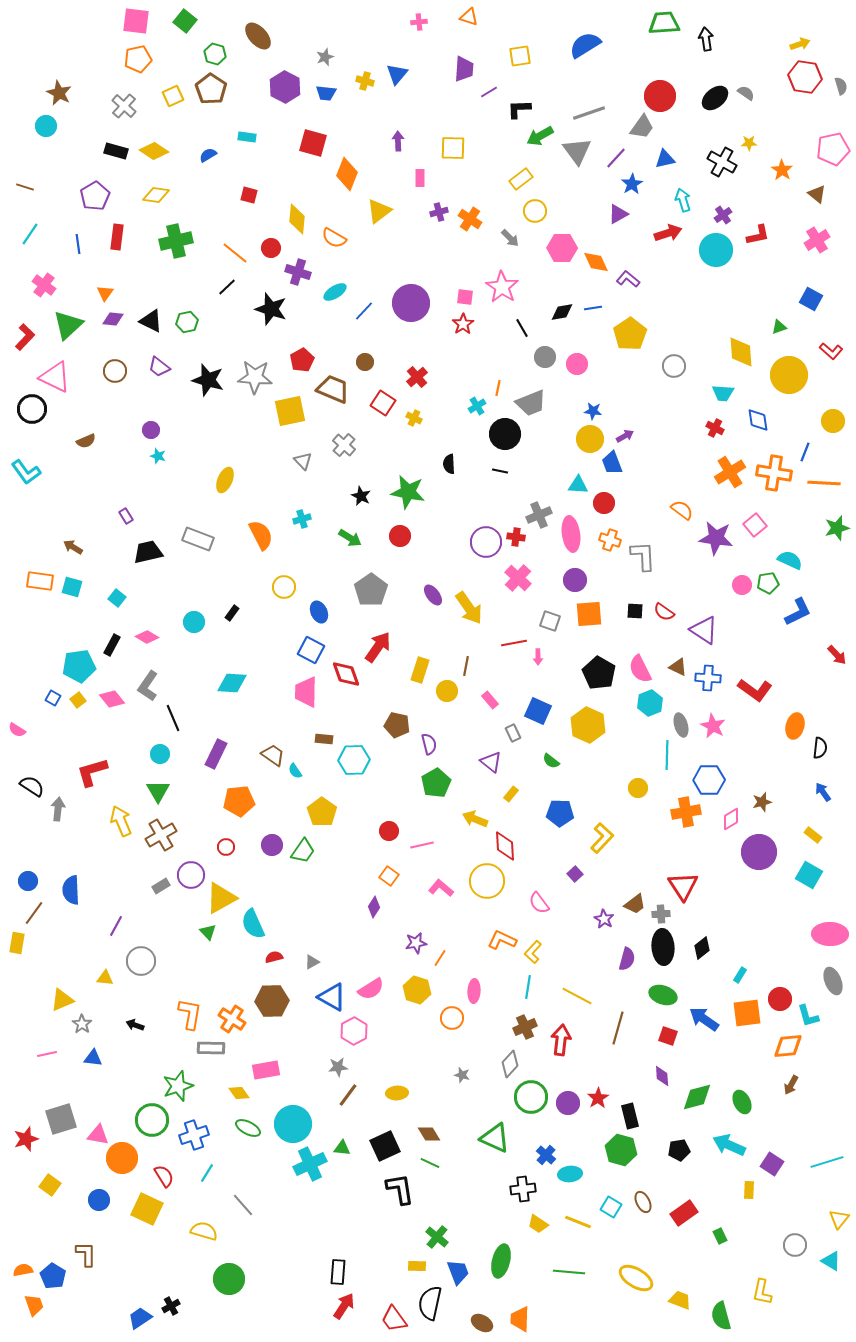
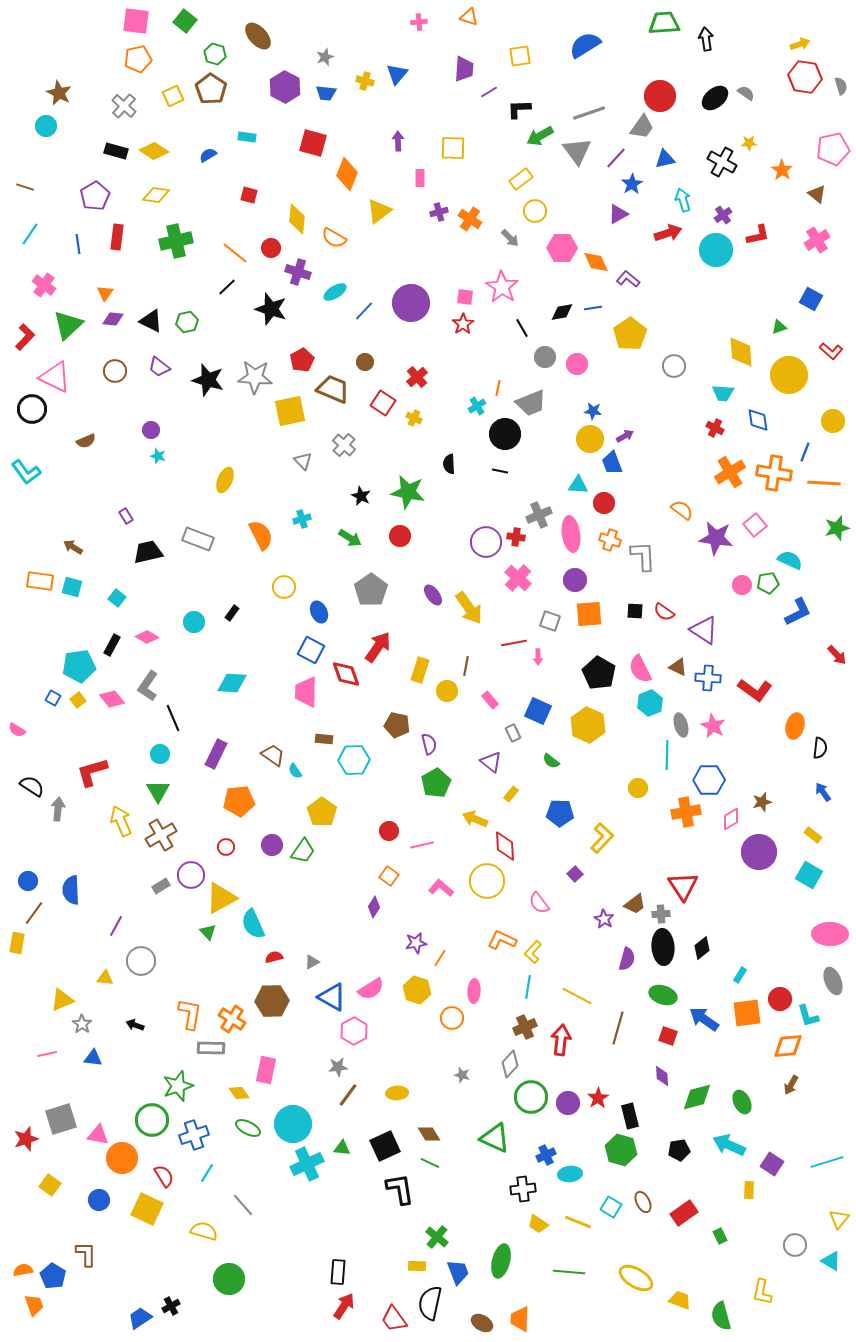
pink rectangle at (266, 1070): rotated 68 degrees counterclockwise
blue cross at (546, 1155): rotated 24 degrees clockwise
cyan cross at (310, 1164): moved 3 px left
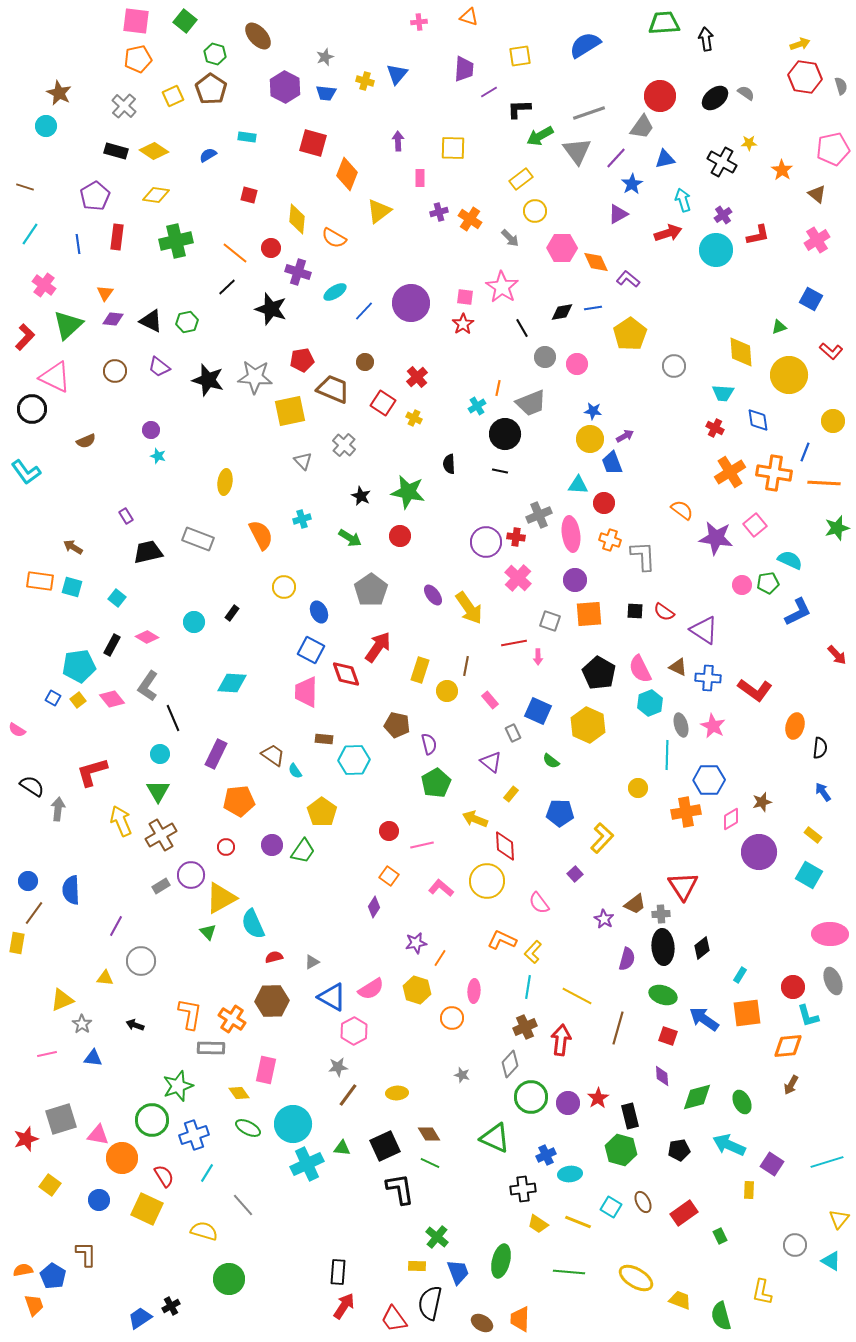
red pentagon at (302, 360): rotated 20 degrees clockwise
yellow ellipse at (225, 480): moved 2 px down; rotated 15 degrees counterclockwise
red circle at (780, 999): moved 13 px right, 12 px up
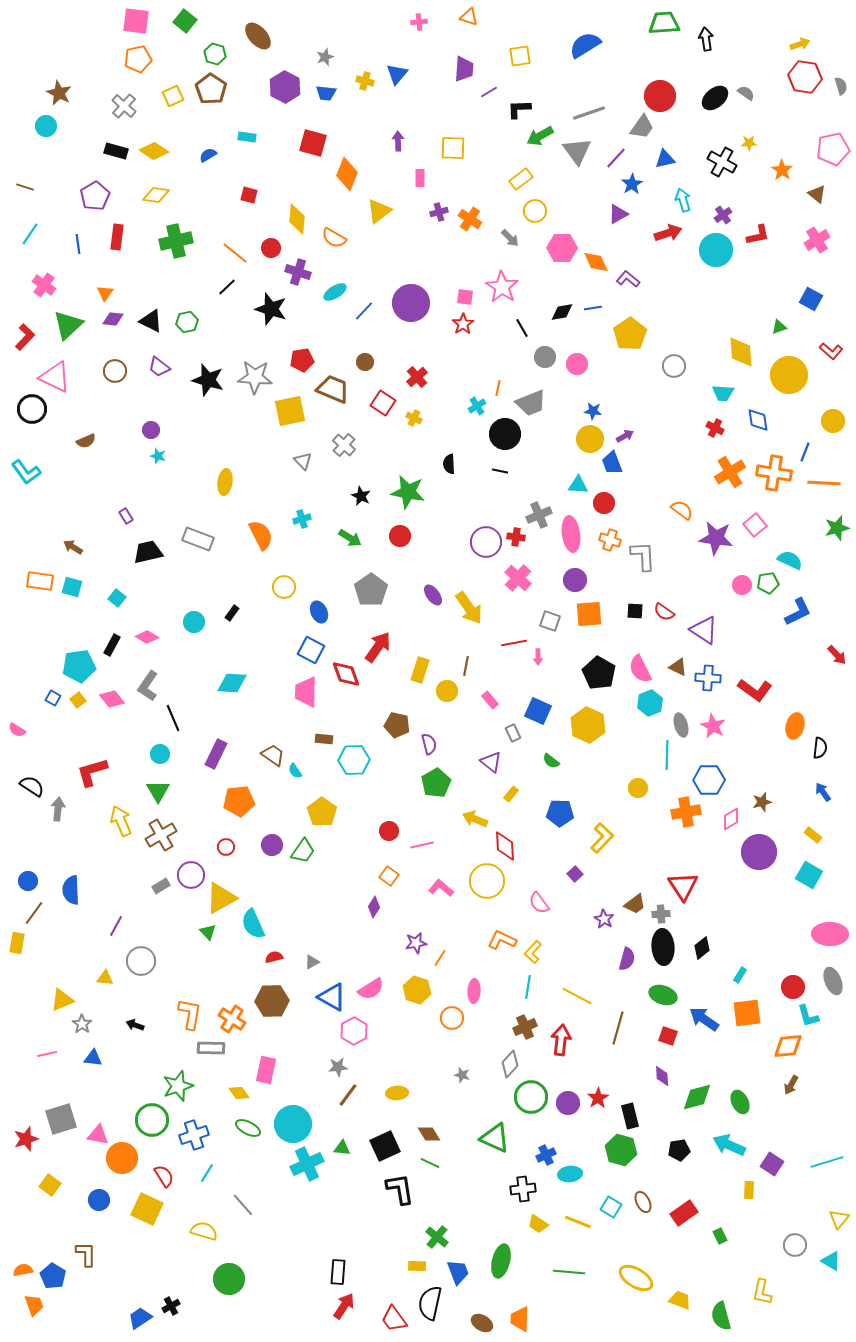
green ellipse at (742, 1102): moved 2 px left
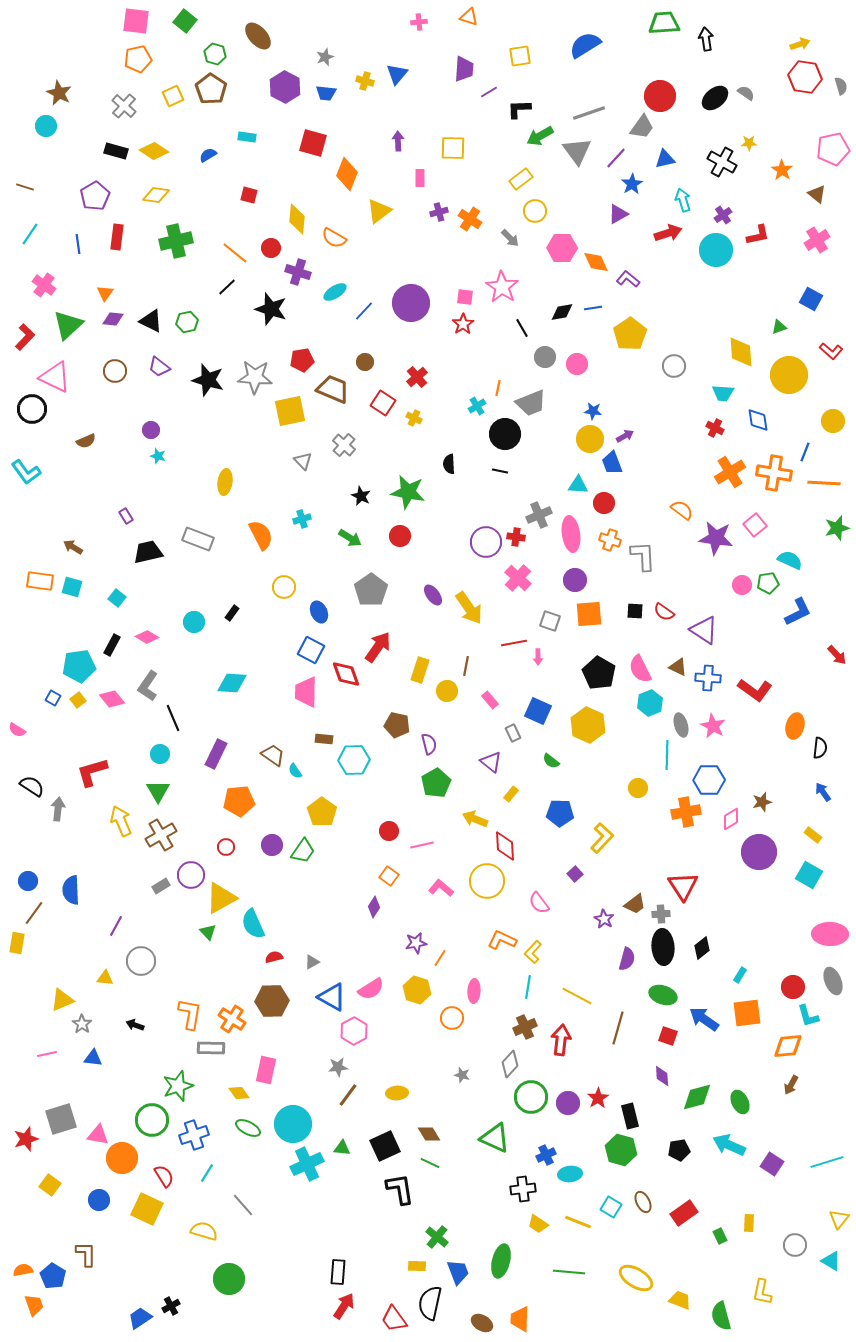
yellow rectangle at (749, 1190): moved 33 px down
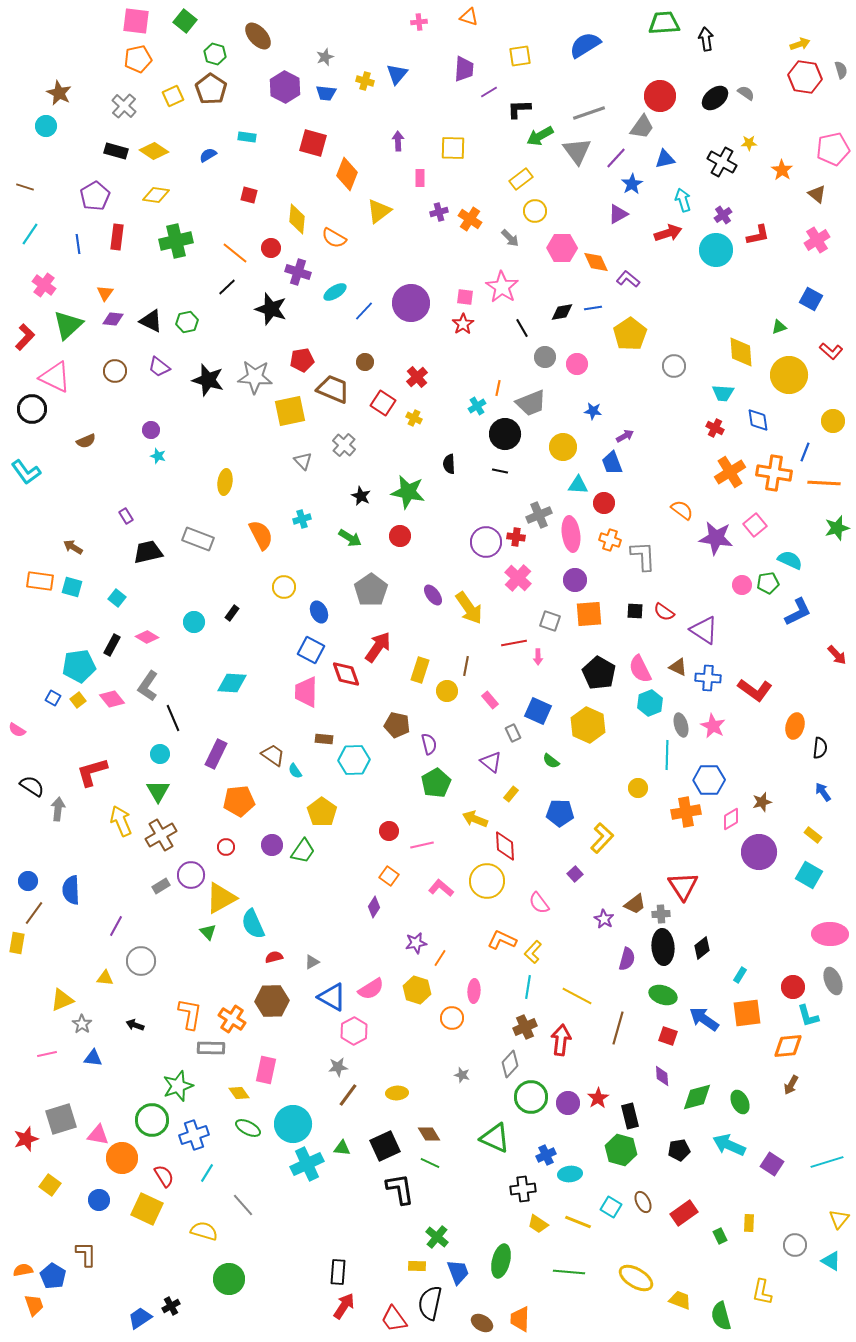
gray semicircle at (841, 86): moved 16 px up
yellow circle at (590, 439): moved 27 px left, 8 px down
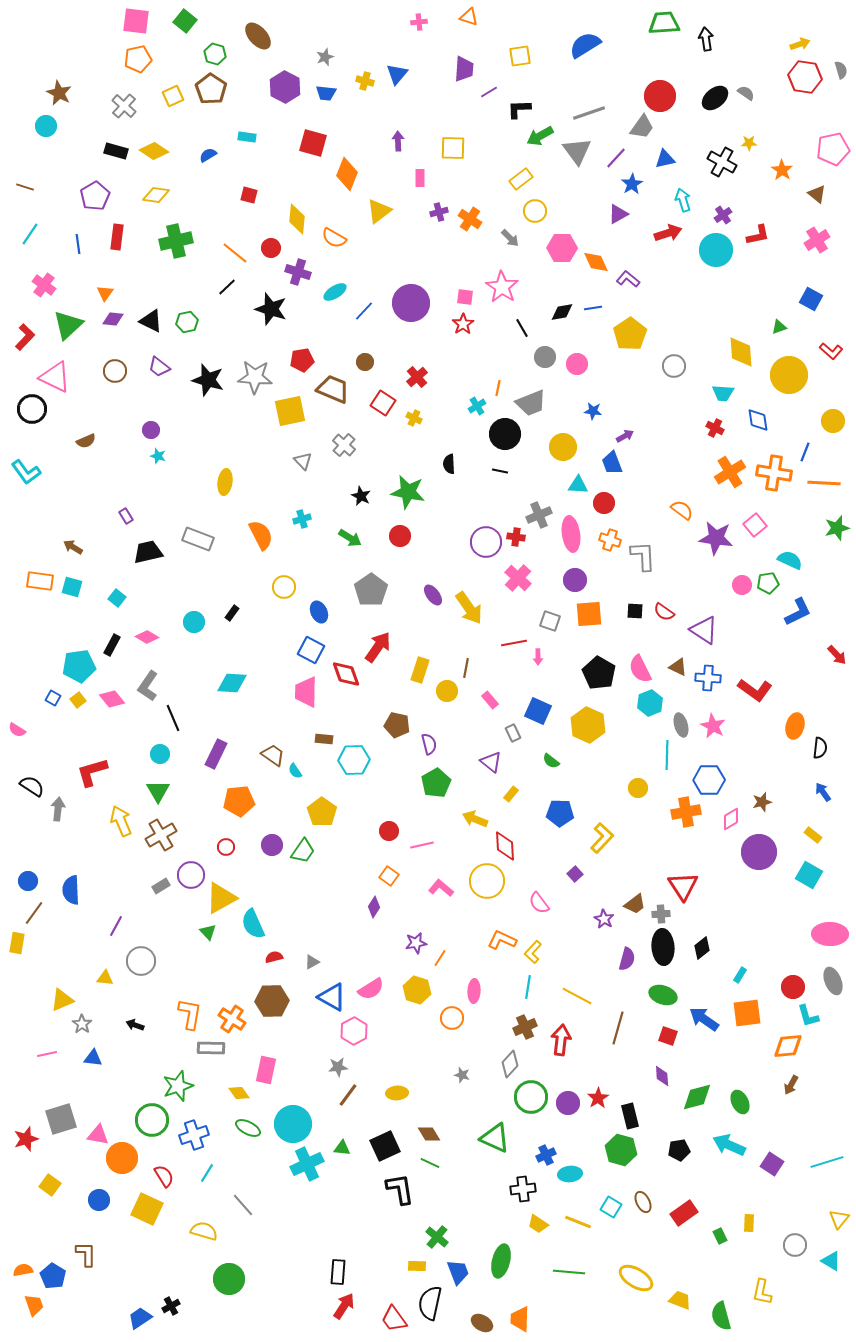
brown line at (466, 666): moved 2 px down
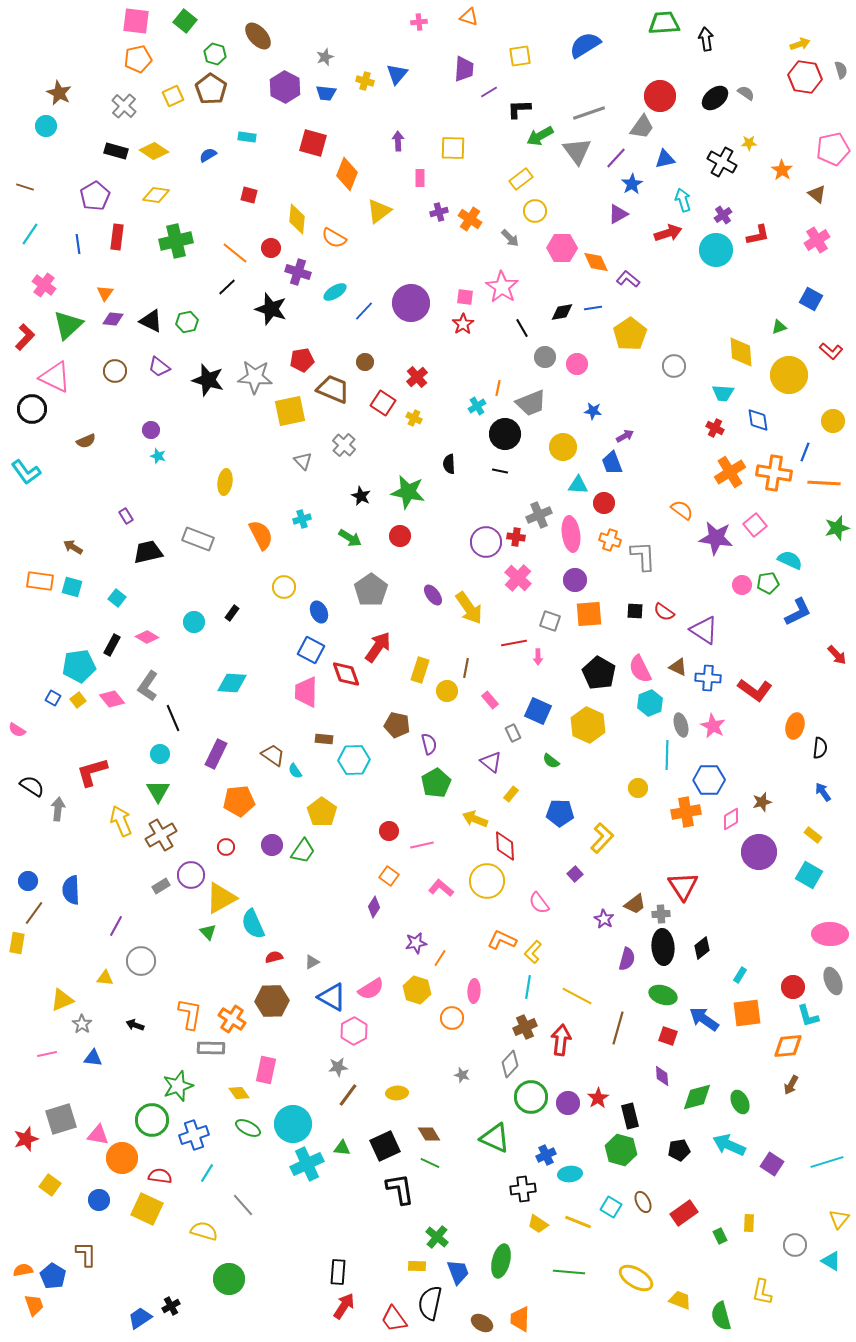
red semicircle at (164, 1176): moved 4 px left; rotated 50 degrees counterclockwise
